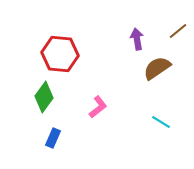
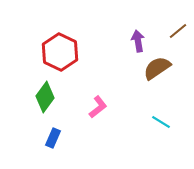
purple arrow: moved 1 px right, 2 px down
red hexagon: moved 2 px up; rotated 21 degrees clockwise
green diamond: moved 1 px right
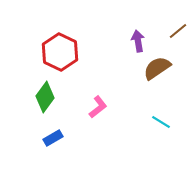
blue rectangle: rotated 36 degrees clockwise
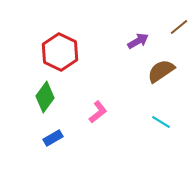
brown line: moved 1 px right, 4 px up
purple arrow: rotated 70 degrees clockwise
brown semicircle: moved 4 px right, 3 px down
pink L-shape: moved 5 px down
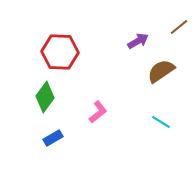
red hexagon: rotated 24 degrees counterclockwise
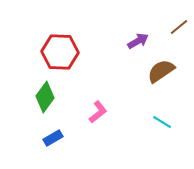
cyan line: moved 1 px right
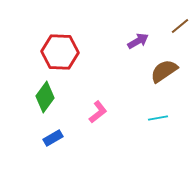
brown line: moved 1 px right, 1 px up
brown semicircle: moved 3 px right
cyan line: moved 4 px left, 4 px up; rotated 42 degrees counterclockwise
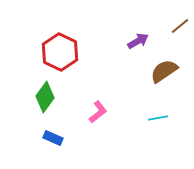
red hexagon: rotated 24 degrees clockwise
blue rectangle: rotated 54 degrees clockwise
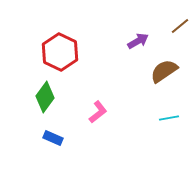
cyan line: moved 11 px right
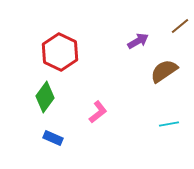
cyan line: moved 6 px down
